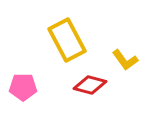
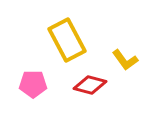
pink pentagon: moved 10 px right, 3 px up
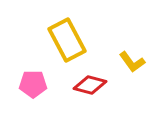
yellow L-shape: moved 7 px right, 2 px down
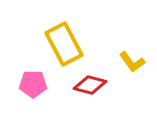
yellow rectangle: moved 3 px left, 4 px down
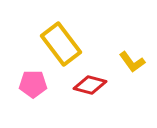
yellow rectangle: moved 3 px left; rotated 9 degrees counterclockwise
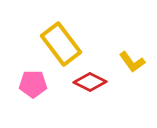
red diamond: moved 3 px up; rotated 12 degrees clockwise
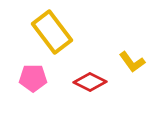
yellow rectangle: moved 9 px left, 12 px up
pink pentagon: moved 6 px up
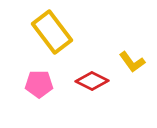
pink pentagon: moved 6 px right, 6 px down
red diamond: moved 2 px right, 1 px up
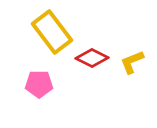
yellow L-shape: rotated 104 degrees clockwise
red diamond: moved 23 px up
